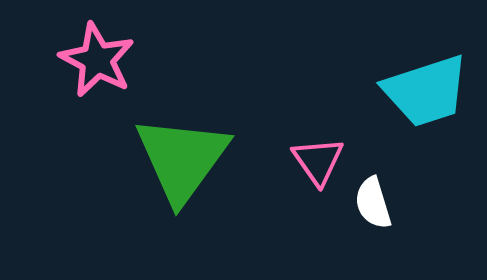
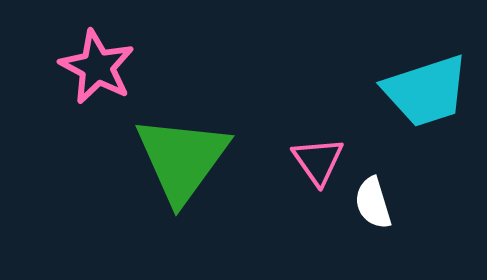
pink star: moved 7 px down
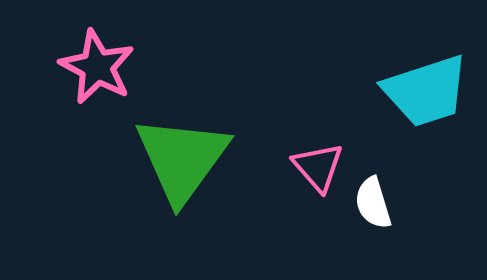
pink triangle: moved 6 px down; rotated 6 degrees counterclockwise
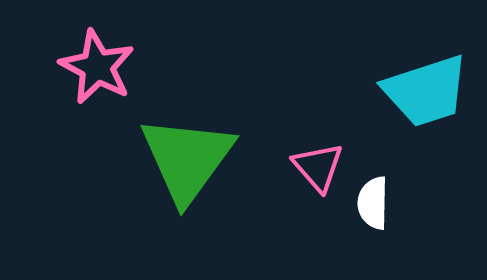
green triangle: moved 5 px right
white semicircle: rotated 18 degrees clockwise
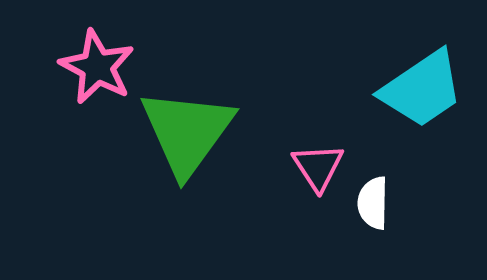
cyan trapezoid: moved 4 px left, 2 px up; rotated 16 degrees counterclockwise
green triangle: moved 27 px up
pink triangle: rotated 8 degrees clockwise
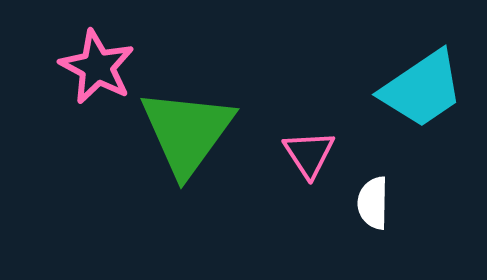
pink triangle: moved 9 px left, 13 px up
